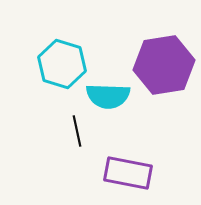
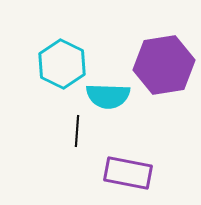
cyan hexagon: rotated 9 degrees clockwise
black line: rotated 16 degrees clockwise
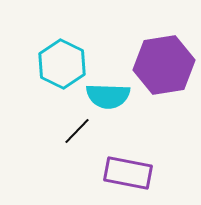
black line: rotated 40 degrees clockwise
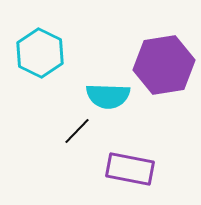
cyan hexagon: moved 22 px left, 11 px up
purple rectangle: moved 2 px right, 4 px up
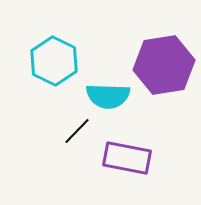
cyan hexagon: moved 14 px right, 8 px down
purple rectangle: moved 3 px left, 11 px up
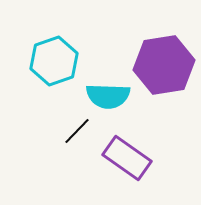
cyan hexagon: rotated 15 degrees clockwise
purple rectangle: rotated 24 degrees clockwise
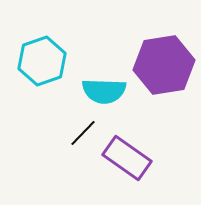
cyan hexagon: moved 12 px left
cyan semicircle: moved 4 px left, 5 px up
black line: moved 6 px right, 2 px down
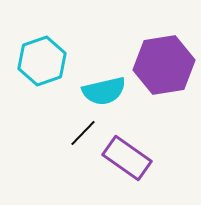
cyan semicircle: rotated 15 degrees counterclockwise
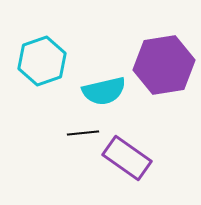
black line: rotated 40 degrees clockwise
